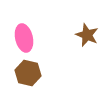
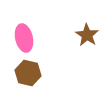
brown star: rotated 10 degrees clockwise
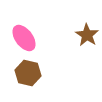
pink ellipse: rotated 24 degrees counterclockwise
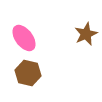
brown star: moved 1 px left, 1 px up; rotated 15 degrees clockwise
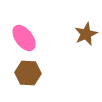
brown hexagon: rotated 10 degrees counterclockwise
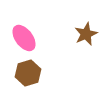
brown hexagon: rotated 20 degrees counterclockwise
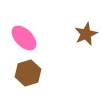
pink ellipse: rotated 8 degrees counterclockwise
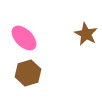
brown star: rotated 20 degrees counterclockwise
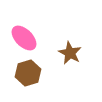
brown star: moved 16 px left, 19 px down
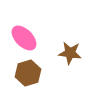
brown star: rotated 20 degrees counterclockwise
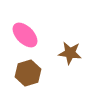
pink ellipse: moved 1 px right, 3 px up
